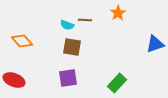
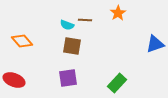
brown square: moved 1 px up
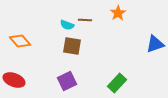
orange diamond: moved 2 px left
purple square: moved 1 px left, 3 px down; rotated 18 degrees counterclockwise
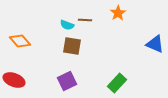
blue triangle: rotated 42 degrees clockwise
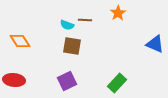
orange diamond: rotated 10 degrees clockwise
red ellipse: rotated 15 degrees counterclockwise
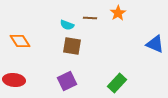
brown line: moved 5 px right, 2 px up
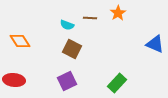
brown square: moved 3 px down; rotated 18 degrees clockwise
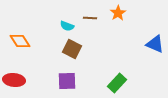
cyan semicircle: moved 1 px down
purple square: rotated 24 degrees clockwise
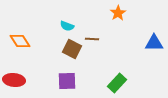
brown line: moved 2 px right, 21 px down
blue triangle: moved 1 px left, 1 px up; rotated 24 degrees counterclockwise
